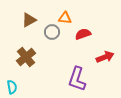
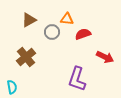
orange triangle: moved 2 px right, 1 px down
red arrow: rotated 48 degrees clockwise
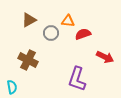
orange triangle: moved 1 px right, 2 px down
gray circle: moved 1 px left, 1 px down
brown cross: moved 2 px right, 3 px down; rotated 24 degrees counterclockwise
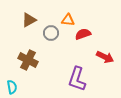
orange triangle: moved 1 px up
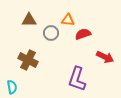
brown triangle: rotated 28 degrees clockwise
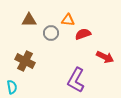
brown cross: moved 3 px left, 1 px down
purple L-shape: moved 1 px left, 1 px down; rotated 10 degrees clockwise
